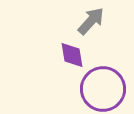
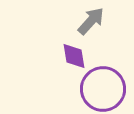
purple diamond: moved 2 px right, 1 px down
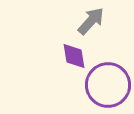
purple circle: moved 5 px right, 4 px up
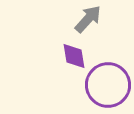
gray arrow: moved 3 px left, 2 px up
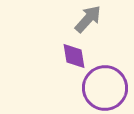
purple circle: moved 3 px left, 3 px down
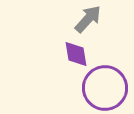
purple diamond: moved 2 px right, 2 px up
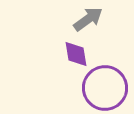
gray arrow: rotated 12 degrees clockwise
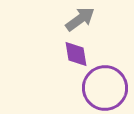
gray arrow: moved 8 px left
